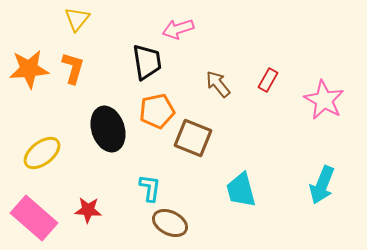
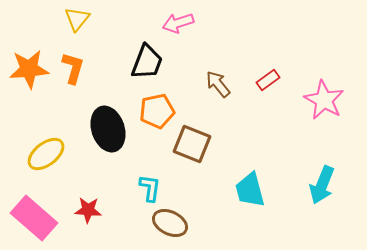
pink arrow: moved 6 px up
black trapezoid: rotated 30 degrees clockwise
red rectangle: rotated 25 degrees clockwise
brown square: moved 1 px left, 6 px down
yellow ellipse: moved 4 px right, 1 px down
cyan trapezoid: moved 9 px right
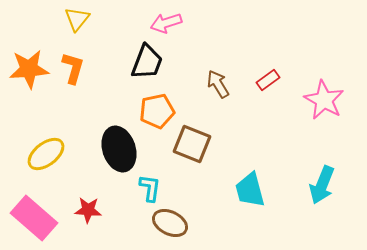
pink arrow: moved 12 px left
brown arrow: rotated 8 degrees clockwise
black ellipse: moved 11 px right, 20 px down
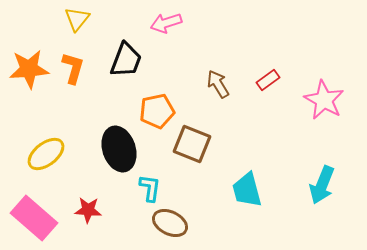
black trapezoid: moved 21 px left, 2 px up
cyan trapezoid: moved 3 px left
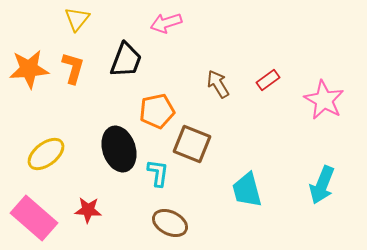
cyan L-shape: moved 8 px right, 15 px up
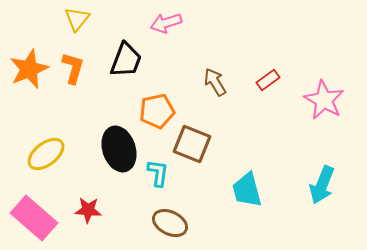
orange star: rotated 18 degrees counterclockwise
brown arrow: moved 3 px left, 2 px up
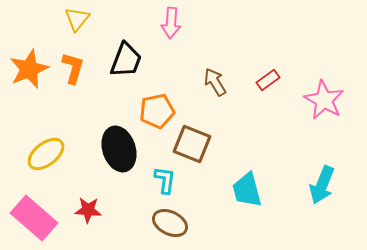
pink arrow: moved 5 px right; rotated 68 degrees counterclockwise
cyan L-shape: moved 7 px right, 7 px down
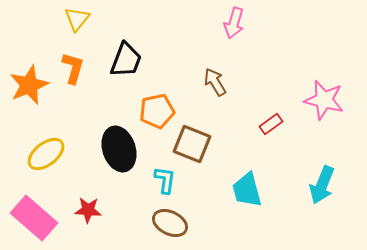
pink arrow: moved 63 px right; rotated 12 degrees clockwise
orange star: moved 16 px down
red rectangle: moved 3 px right, 44 px down
pink star: rotated 15 degrees counterclockwise
